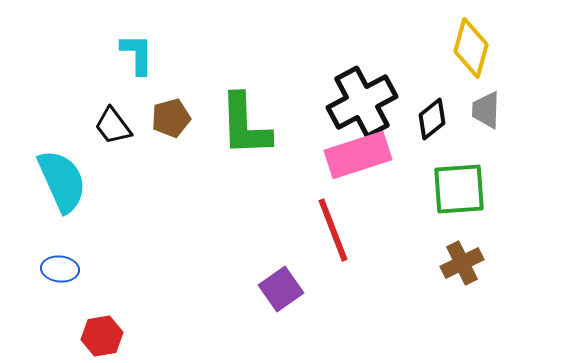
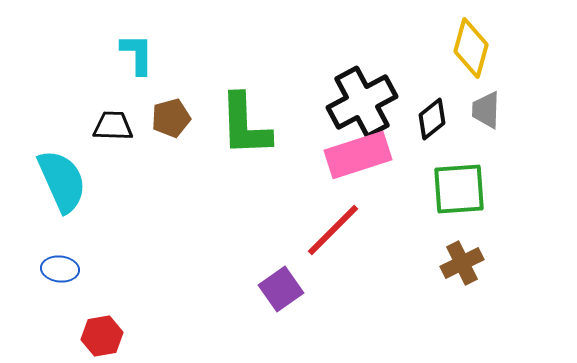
black trapezoid: rotated 129 degrees clockwise
red line: rotated 66 degrees clockwise
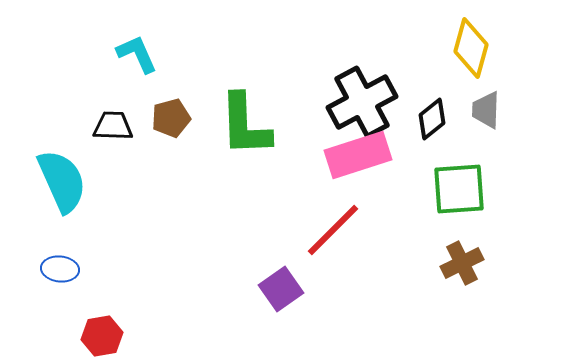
cyan L-shape: rotated 24 degrees counterclockwise
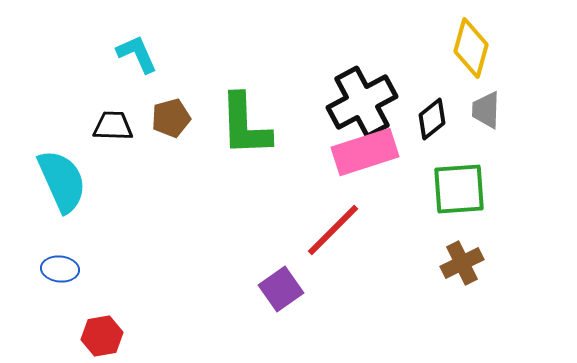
pink rectangle: moved 7 px right, 3 px up
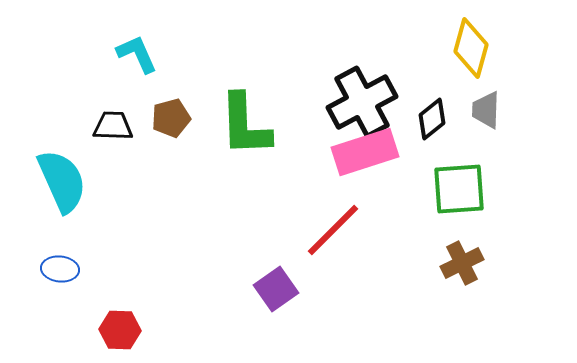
purple square: moved 5 px left
red hexagon: moved 18 px right, 6 px up; rotated 12 degrees clockwise
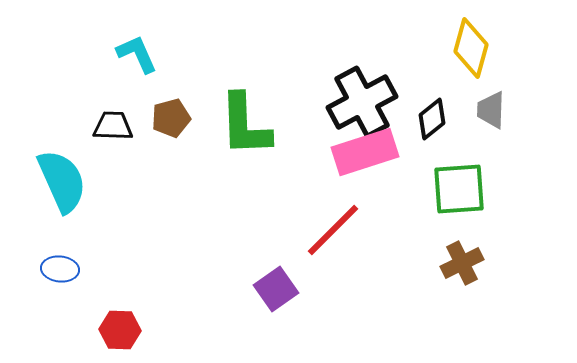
gray trapezoid: moved 5 px right
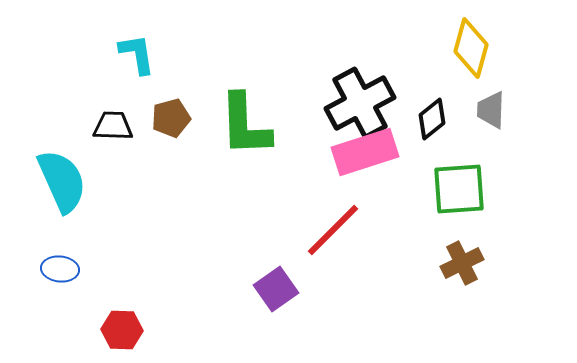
cyan L-shape: rotated 15 degrees clockwise
black cross: moved 2 px left, 1 px down
red hexagon: moved 2 px right
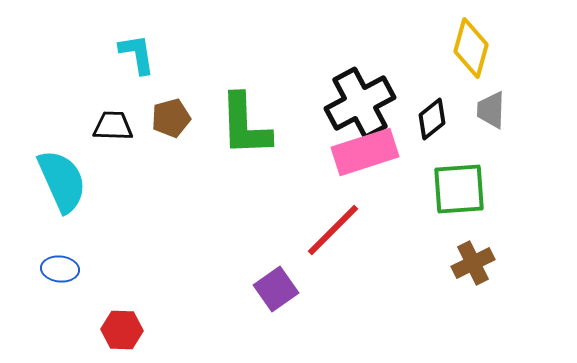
brown cross: moved 11 px right
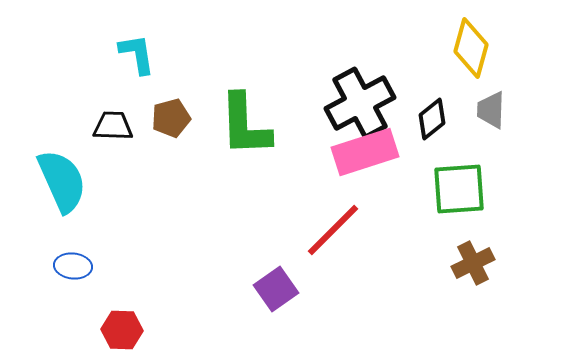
blue ellipse: moved 13 px right, 3 px up
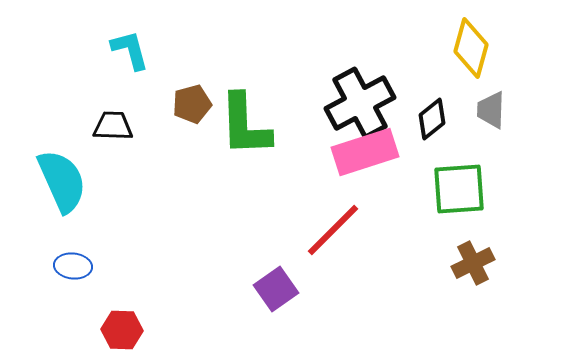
cyan L-shape: moved 7 px left, 4 px up; rotated 6 degrees counterclockwise
brown pentagon: moved 21 px right, 14 px up
